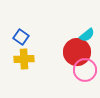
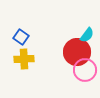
cyan semicircle: rotated 14 degrees counterclockwise
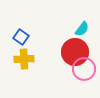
cyan semicircle: moved 5 px left, 6 px up
red circle: moved 2 px left
pink circle: moved 1 px left, 1 px up
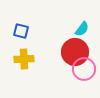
blue square: moved 6 px up; rotated 21 degrees counterclockwise
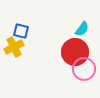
yellow cross: moved 10 px left, 12 px up; rotated 24 degrees counterclockwise
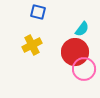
blue square: moved 17 px right, 19 px up
yellow cross: moved 18 px right, 2 px up
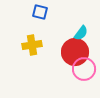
blue square: moved 2 px right
cyan semicircle: moved 1 px left, 4 px down
yellow cross: rotated 18 degrees clockwise
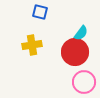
pink circle: moved 13 px down
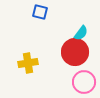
yellow cross: moved 4 px left, 18 px down
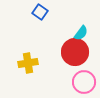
blue square: rotated 21 degrees clockwise
